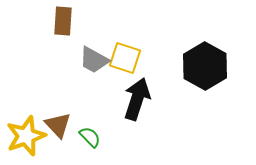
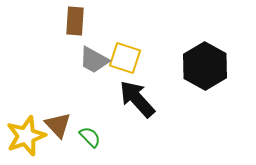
brown rectangle: moved 12 px right
black arrow: rotated 60 degrees counterclockwise
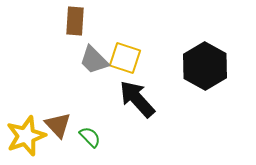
gray trapezoid: rotated 16 degrees clockwise
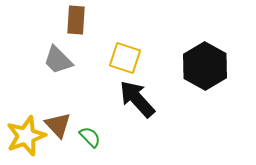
brown rectangle: moved 1 px right, 1 px up
gray trapezoid: moved 36 px left
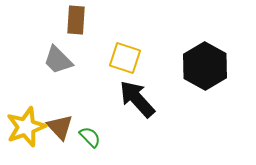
brown triangle: moved 2 px right, 2 px down
yellow star: moved 9 px up
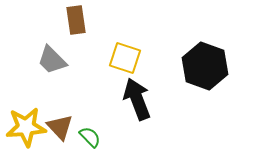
brown rectangle: rotated 12 degrees counterclockwise
gray trapezoid: moved 6 px left
black hexagon: rotated 9 degrees counterclockwise
black arrow: rotated 21 degrees clockwise
yellow star: rotated 15 degrees clockwise
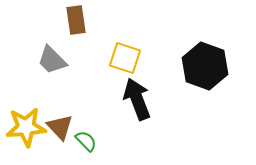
green semicircle: moved 4 px left, 4 px down
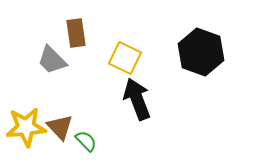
brown rectangle: moved 13 px down
yellow square: rotated 8 degrees clockwise
black hexagon: moved 4 px left, 14 px up
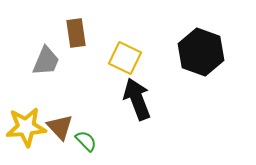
gray trapezoid: moved 6 px left, 1 px down; rotated 112 degrees counterclockwise
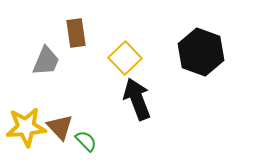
yellow square: rotated 20 degrees clockwise
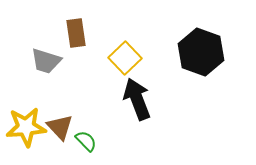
gray trapezoid: rotated 84 degrees clockwise
